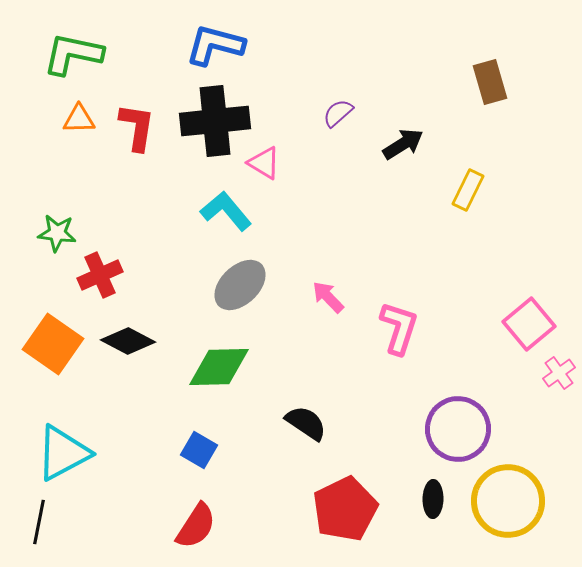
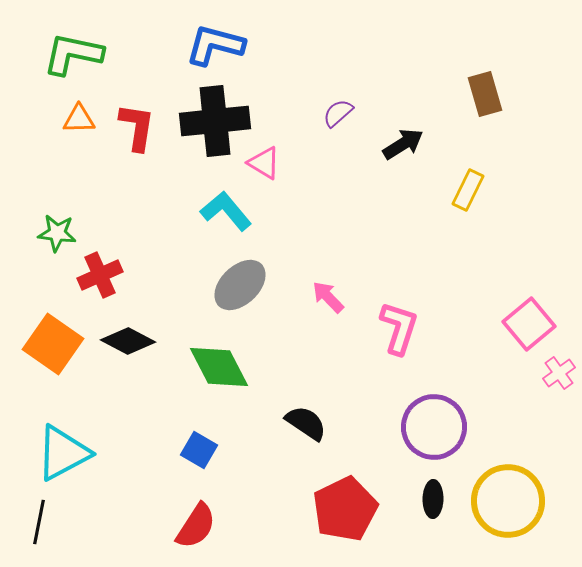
brown rectangle: moved 5 px left, 12 px down
green diamond: rotated 64 degrees clockwise
purple circle: moved 24 px left, 2 px up
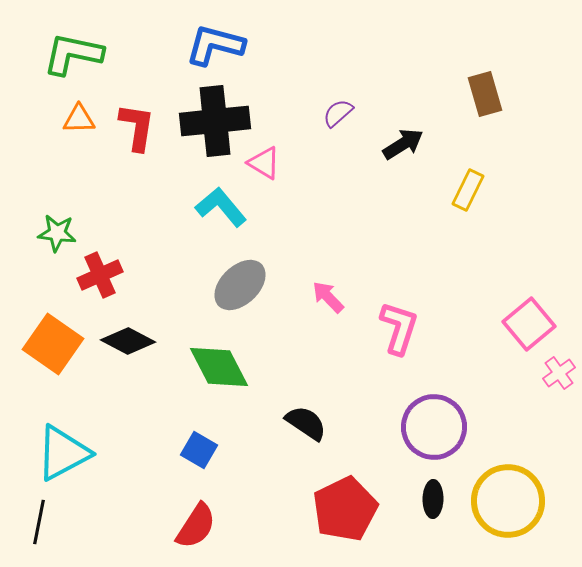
cyan L-shape: moved 5 px left, 4 px up
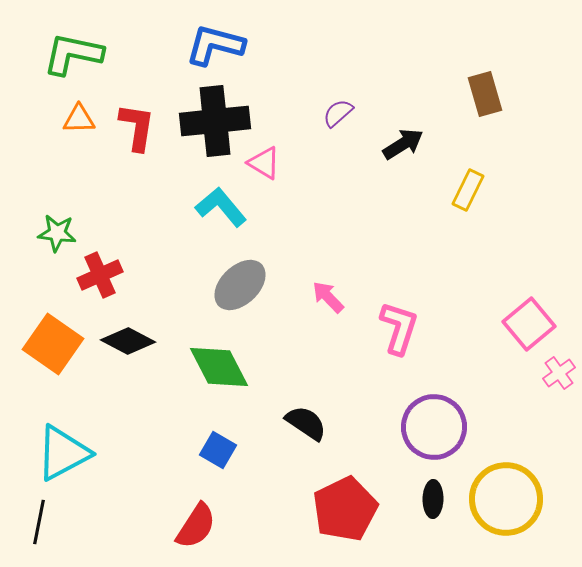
blue square: moved 19 px right
yellow circle: moved 2 px left, 2 px up
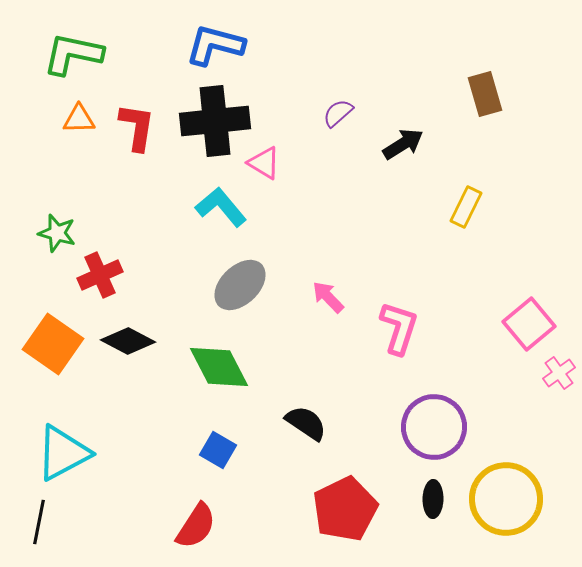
yellow rectangle: moved 2 px left, 17 px down
green star: rotated 9 degrees clockwise
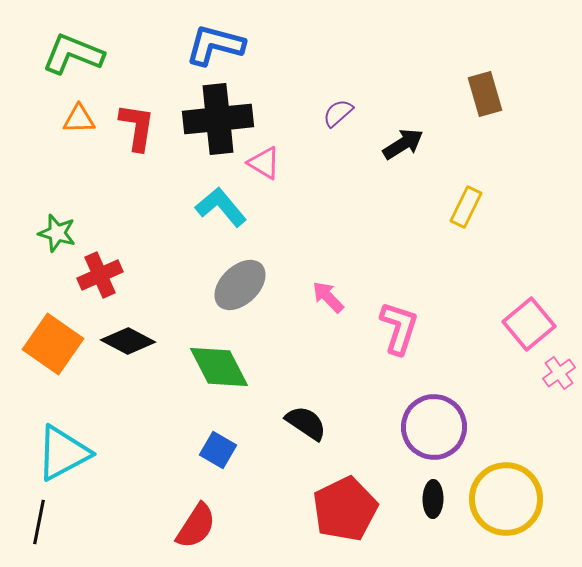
green L-shape: rotated 10 degrees clockwise
black cross: moved 3 px right, 2 px up
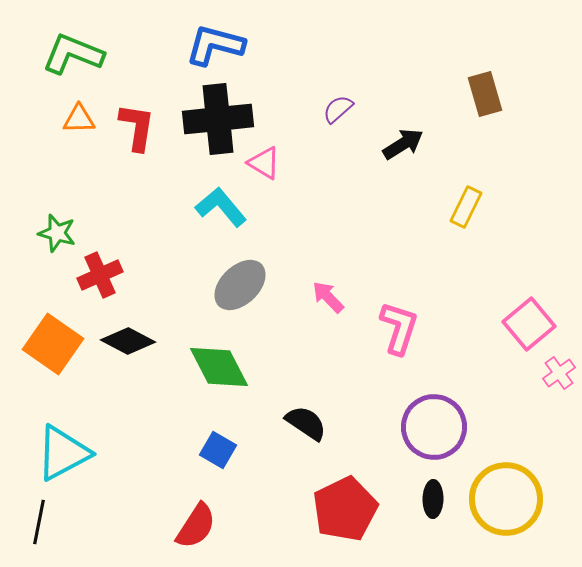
purple semicircle: moved 4 px up
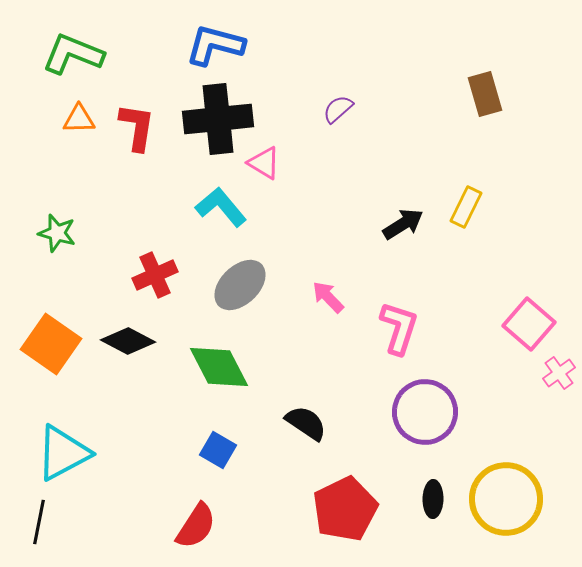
black arrow: moved 80 px down
red cross: moved 55 px right
pink square: rotated 9 degrees counterclockwise
orange square: moved 2 px left
purple circle: moved 9 px left, 15 px up
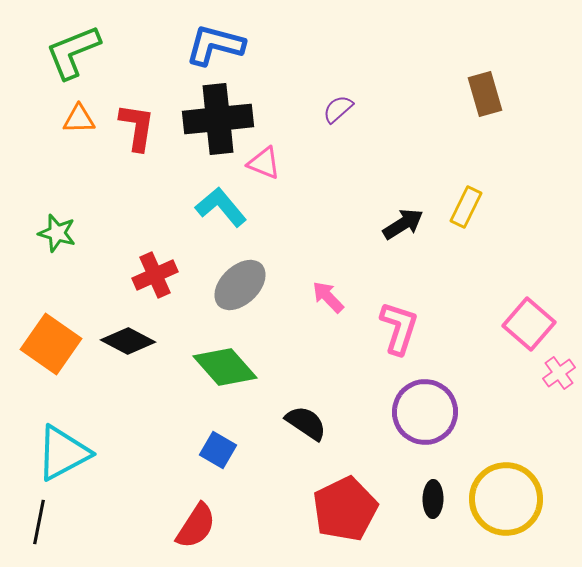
green L-shape: moved 2 px up; rotated 44 degrees counterclockwise
pink triangle: rotated 9 degrees counterclockwise
green diamond: moved 6 px right; rotated 14 degrees counterclockwise
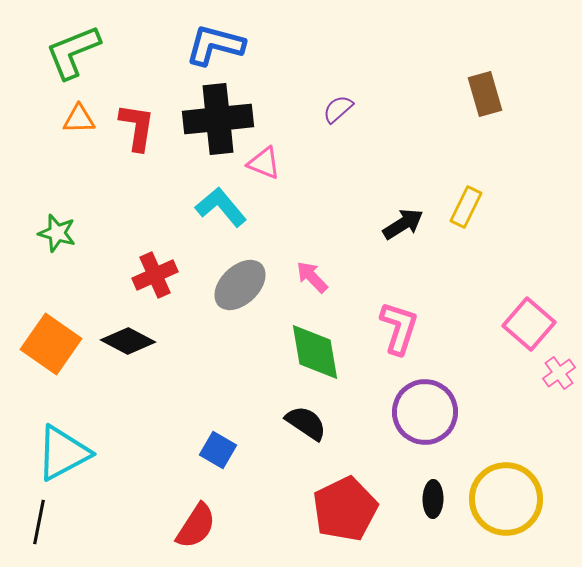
pink arrow: moved 16 px left, 20 px up
green diamond: moved 90 px right, 15 px up; rotated 32 degrees clockwise
